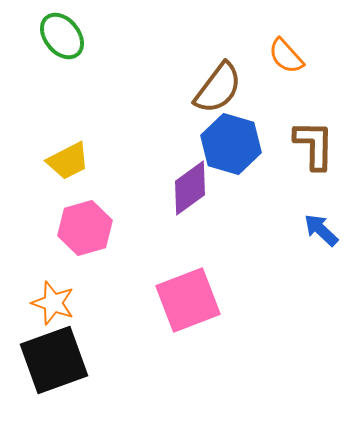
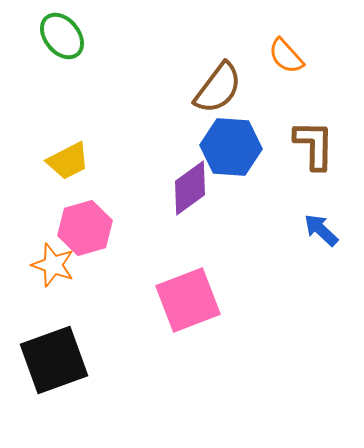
blue hexagon: moved 3 px down; rotated 12 degrees counterclockwise
orange star: moved 38 px up
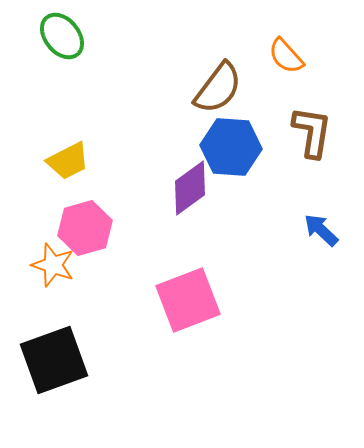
brown L-shape: moved 2 px left, 13 px up; rotated 8 degrees clockwise
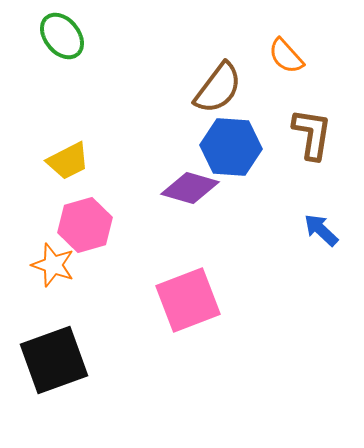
brown L-shape: moved 2 px down
purple diamond: rotated 52 degrees clockwise
pink hexagon: moved 3 px up
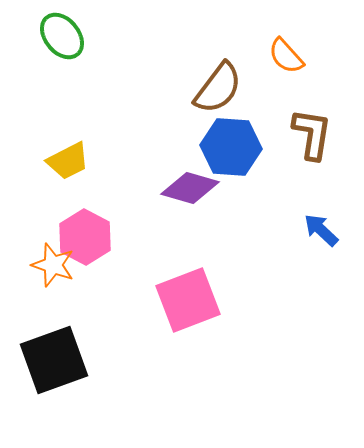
pink hexagon: moved 12 px down; rotated 16 degrees counterclockwise
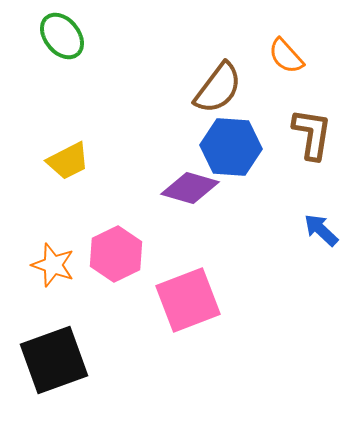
pink hexagon: moved 31 px right, 17 px down; rotated 6 degrees clockwise
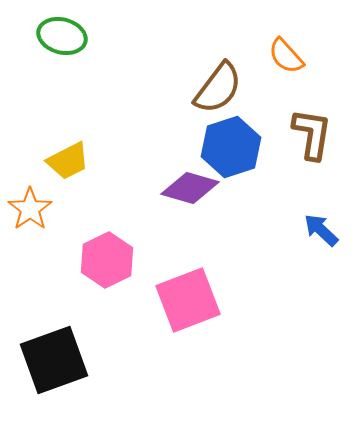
green ellipse: rotated 36 degrees counterclockwise
blue hexagon: rotated 22 degrees counterclockwise
pink hexagon: moved 9 px left, 6 px down
orange star: moved 23 px left, 56 px up; rotated 18 degrees clockwise
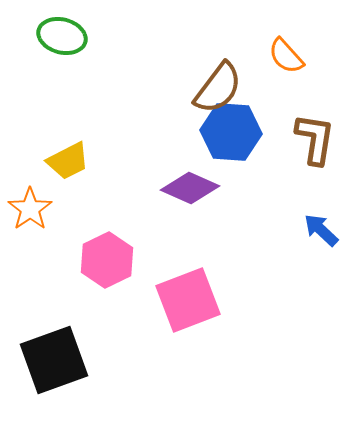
brown L-shape: moved 3 px right, 5 px down
blue hexagon: moved 15 px up; rotated 22 degrees clockwise
purple diamond: rotated 8 degrees clockwise
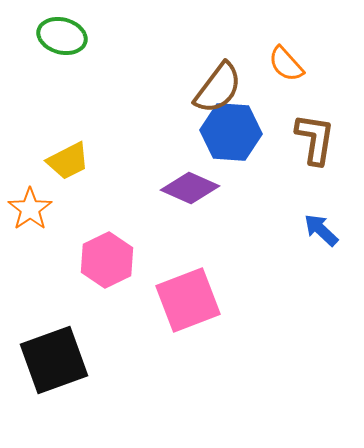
orange semicircle: moved 8 px down
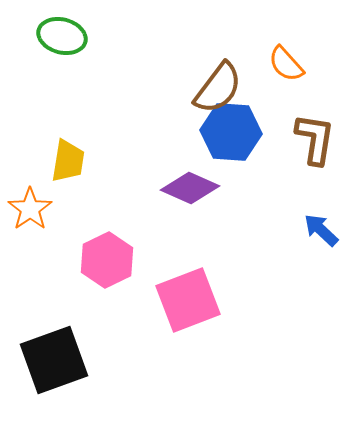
yellow trapezoid: rotated 54 degrees counterclockwise
